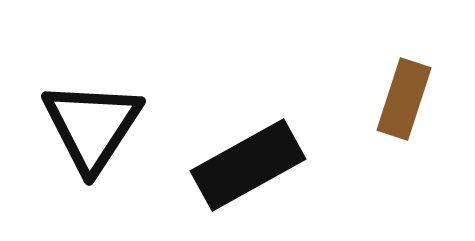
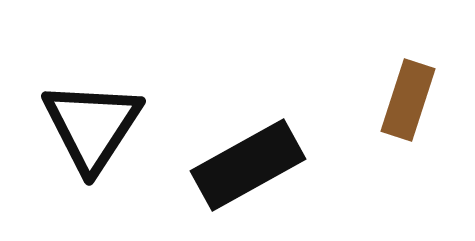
brown rectangle: moved 4 px right, 1 px down
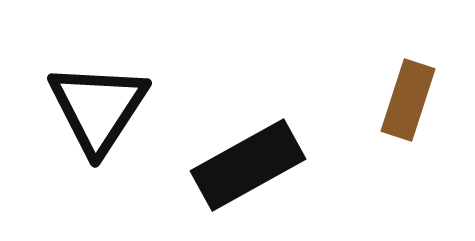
black triangle: moved 6 px right, 18 px up
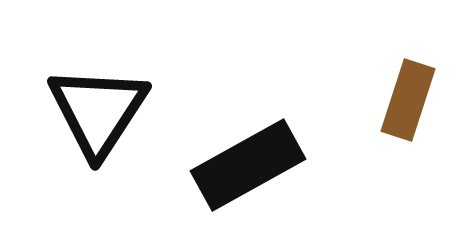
black triangle: moved 3 px down
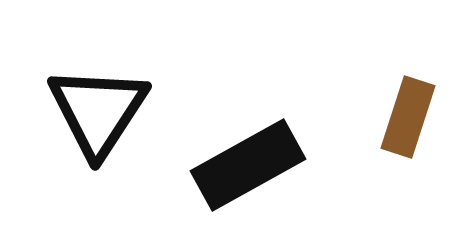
brown rectangle: moved 17 px down
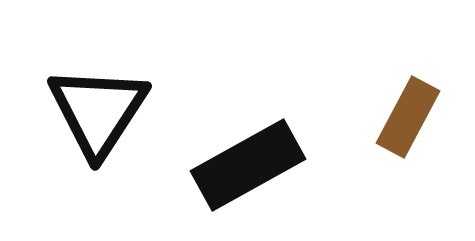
brown rectangle: rotated 10 degrees clockwise
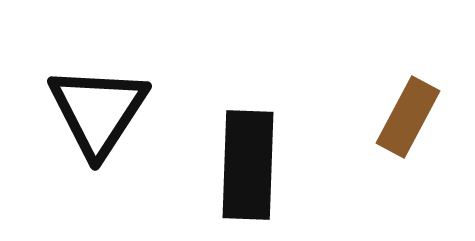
black rectangle: rotated 59 degrees counterclockwise
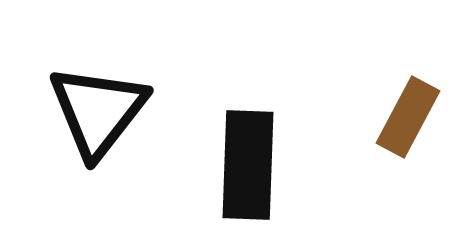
black triangle: rotated 5 degrees clockwise
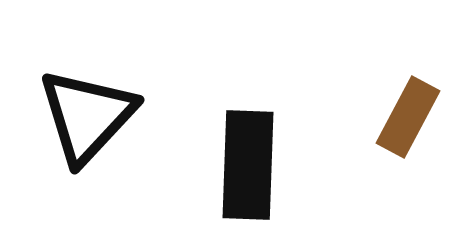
black triangle: moved 11 px left, 5 px down; rotated 5 degrees clockwise
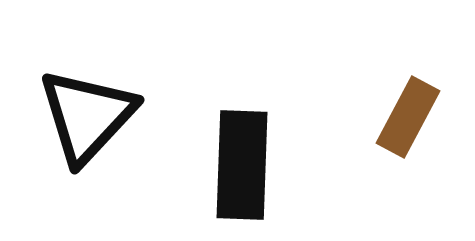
black rectangle: moved 6 px left
